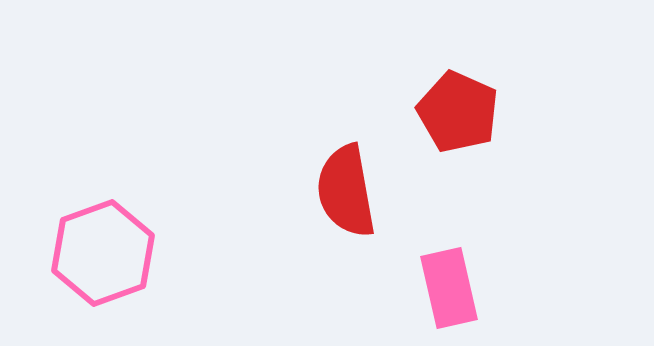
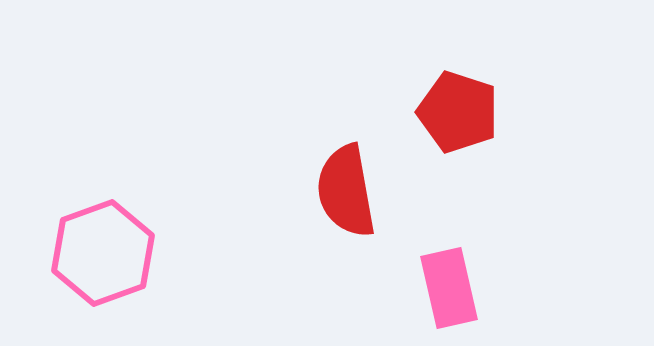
red pentagon: rotated 6 degrees counterclockwise
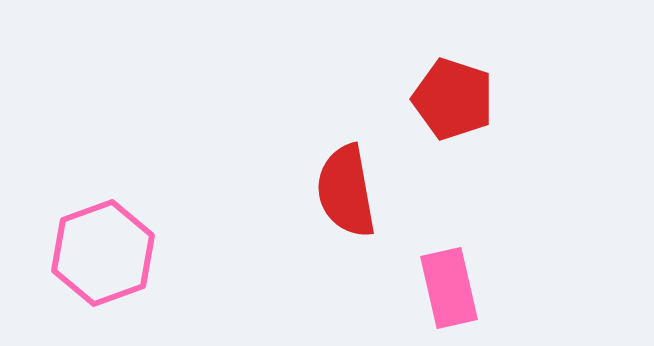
red pentagon: moved 5 px left, 13 px up
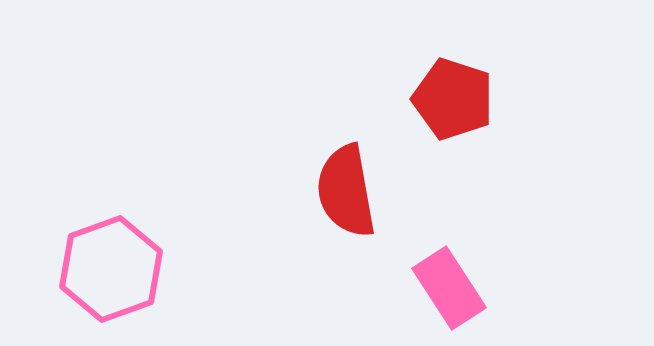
pink hexagon: moved 8 px right, 16 px down
pink rectangle: rotated 20 degrees counterclockwise
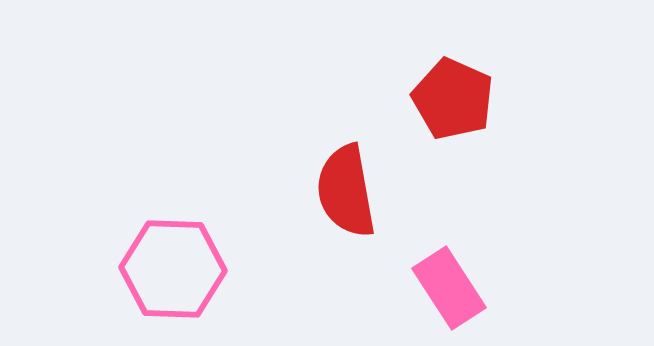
red pentagon: rotated 6 degrees clockwise
pink hexagon: moved 62 px right; rotated 22 degrees clockwise
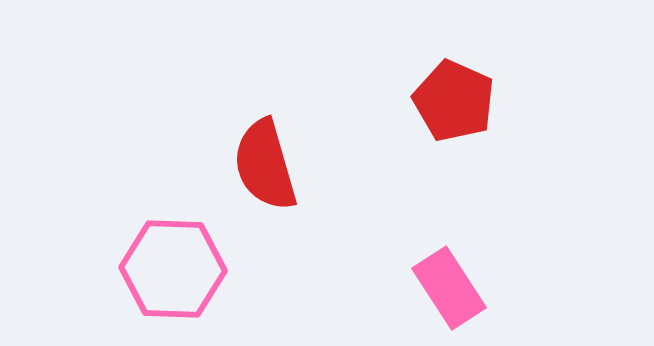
red pentagon: moved 1 px right, 2 px down
red semicircle: moved 81 px left, 26 px up; rotated 6 degrees counterclockwise
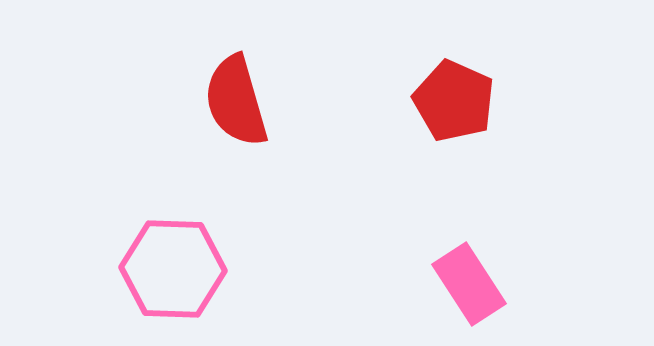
red semicircle: moved 29 px left, 64 px up
pink rectangle: moved 20 px right, 4 px up
